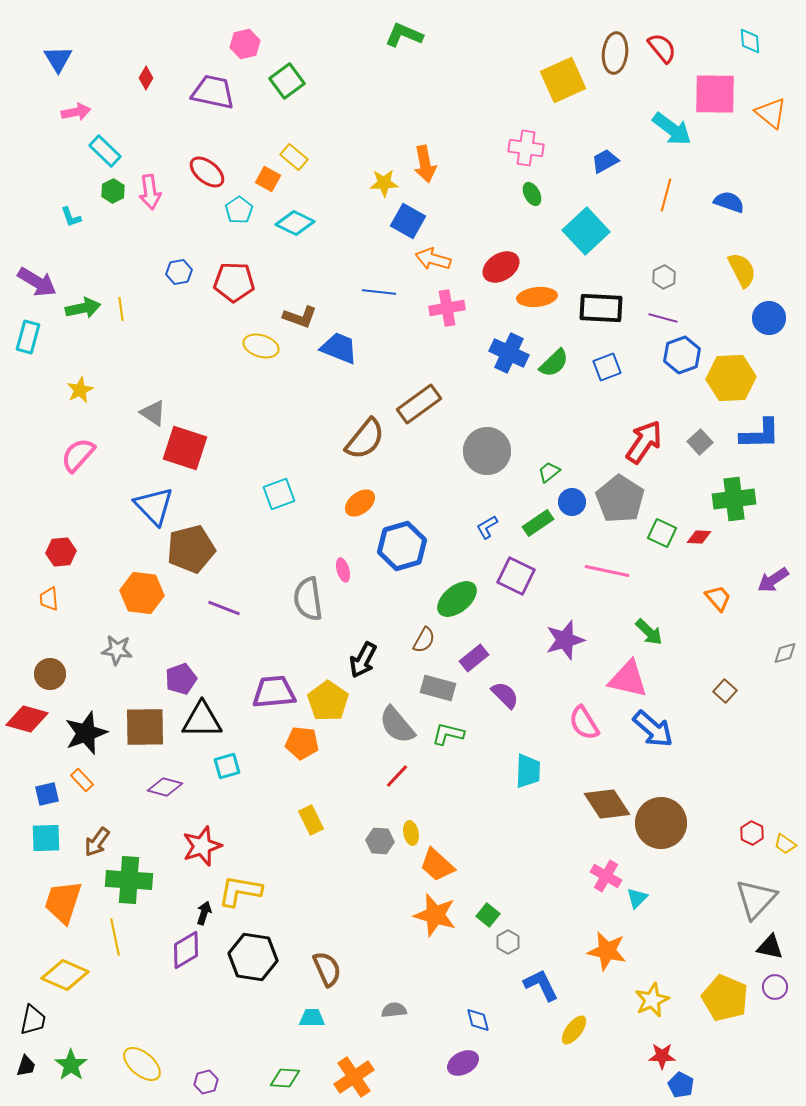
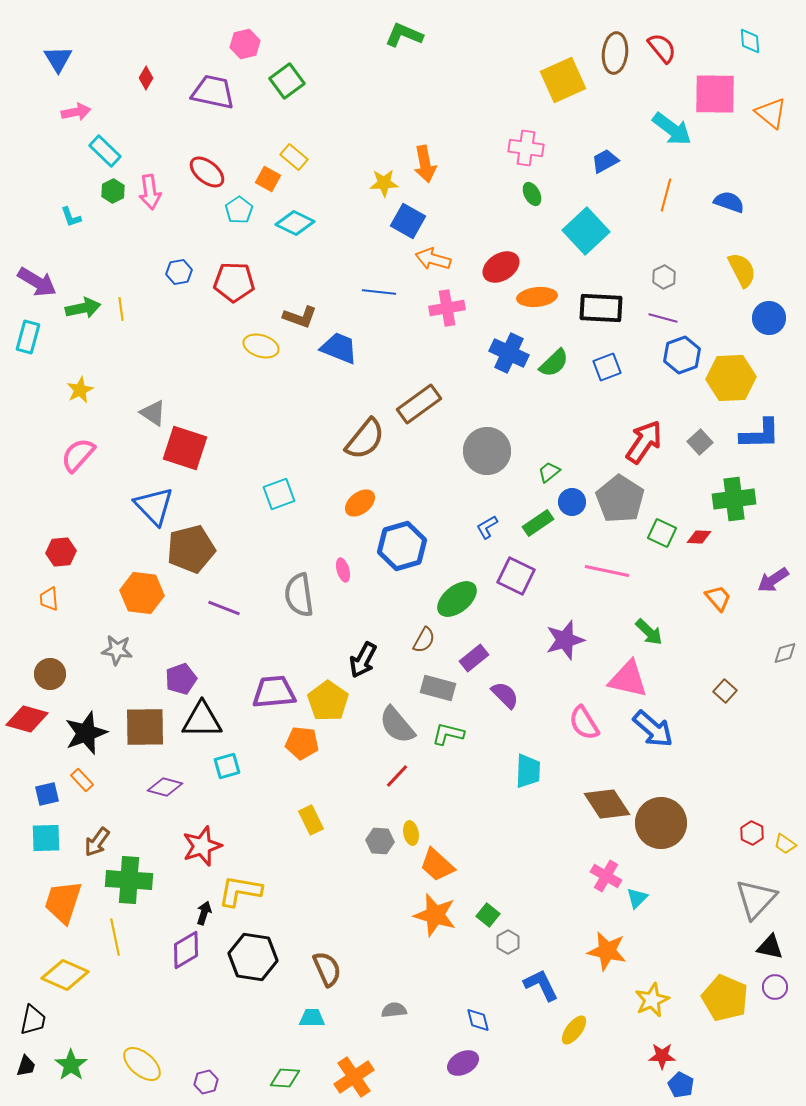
gray semicircle at (308, 599): moved 9 px left, 4 px up
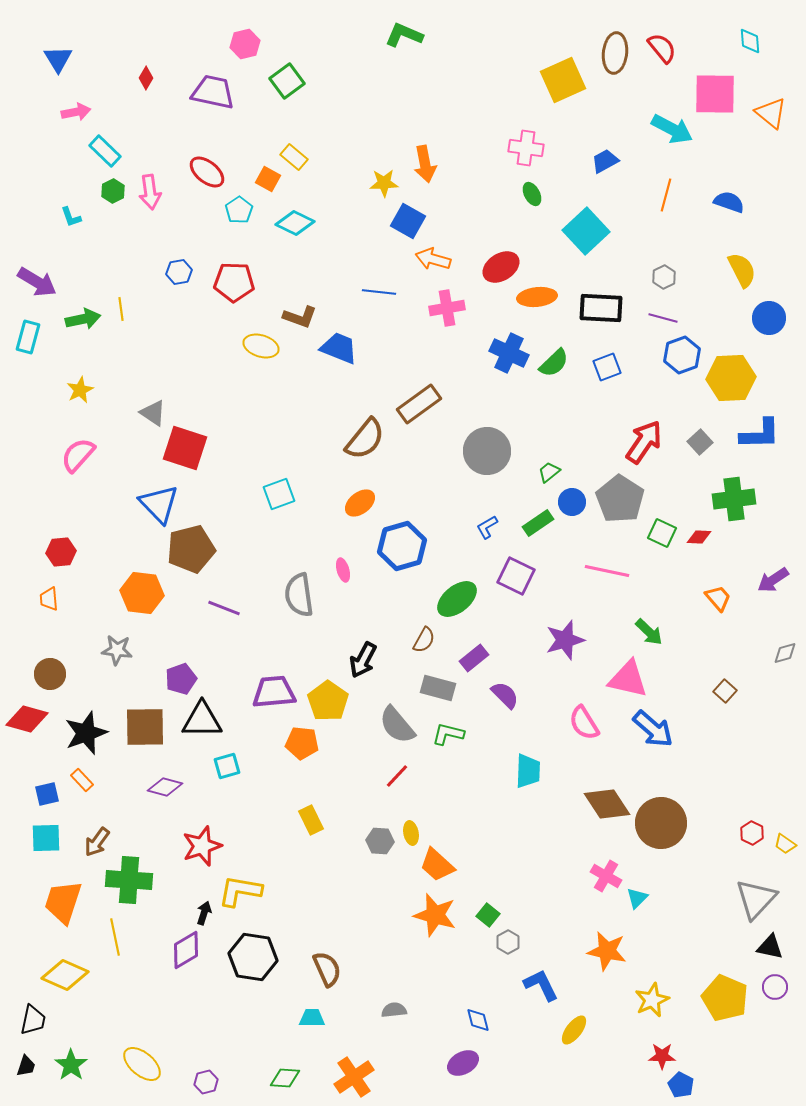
cyan arrow at (672, 129): rotated 9 degrees counterclockwise
green arrow at (83, 308): moved 11 px down
blue triangle at (154, 506): moved 5 px right, 2 px up
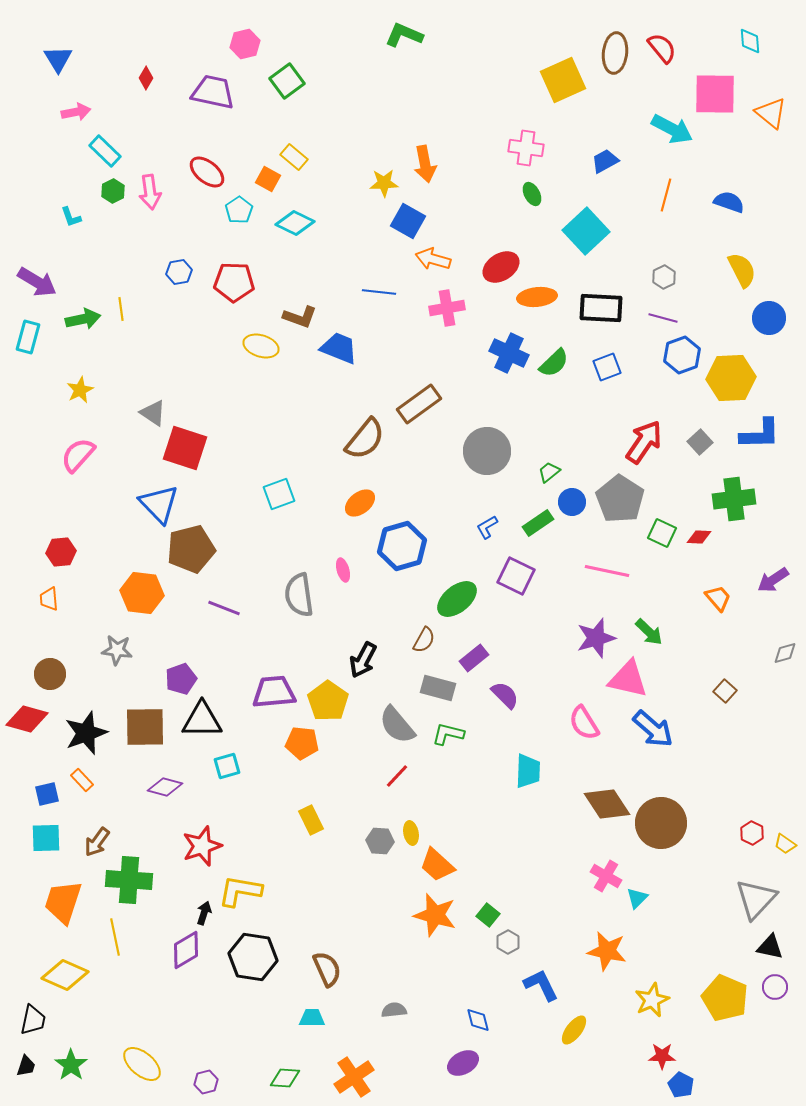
purple star at (565, 640): moved 31 px right, 2 px up
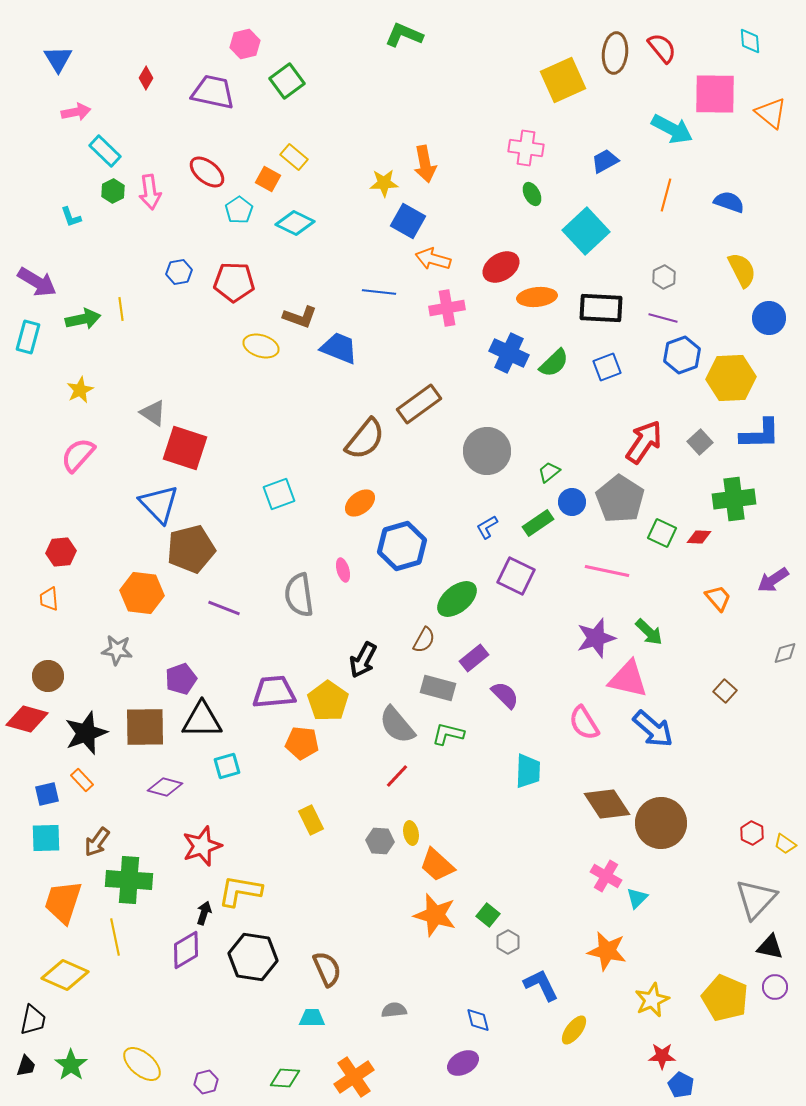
brown circle at (50, 674): moved 2 px left, 2 px down
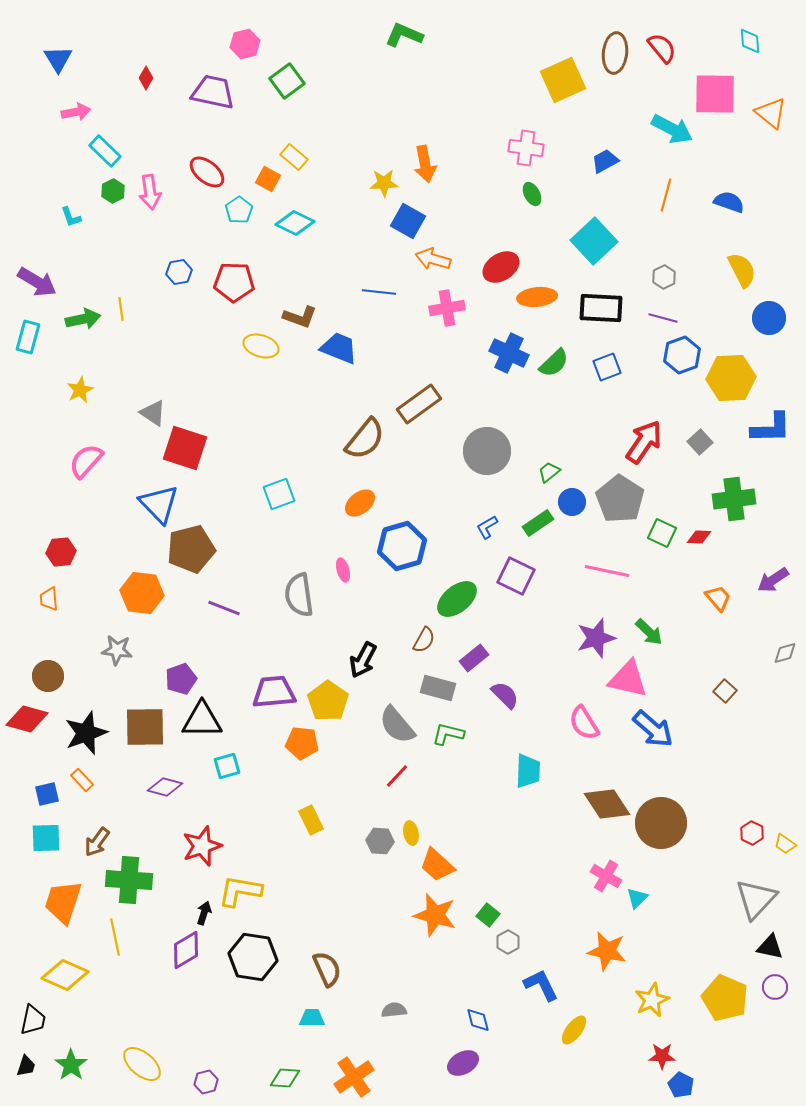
cyan square at (586, 231): moved 8 px right, 10 px down
blue L-shape at (760, 434): moved 11 px right, 6 px up
pink semicircle at (78, 455): moved 8 px right, 6 px down
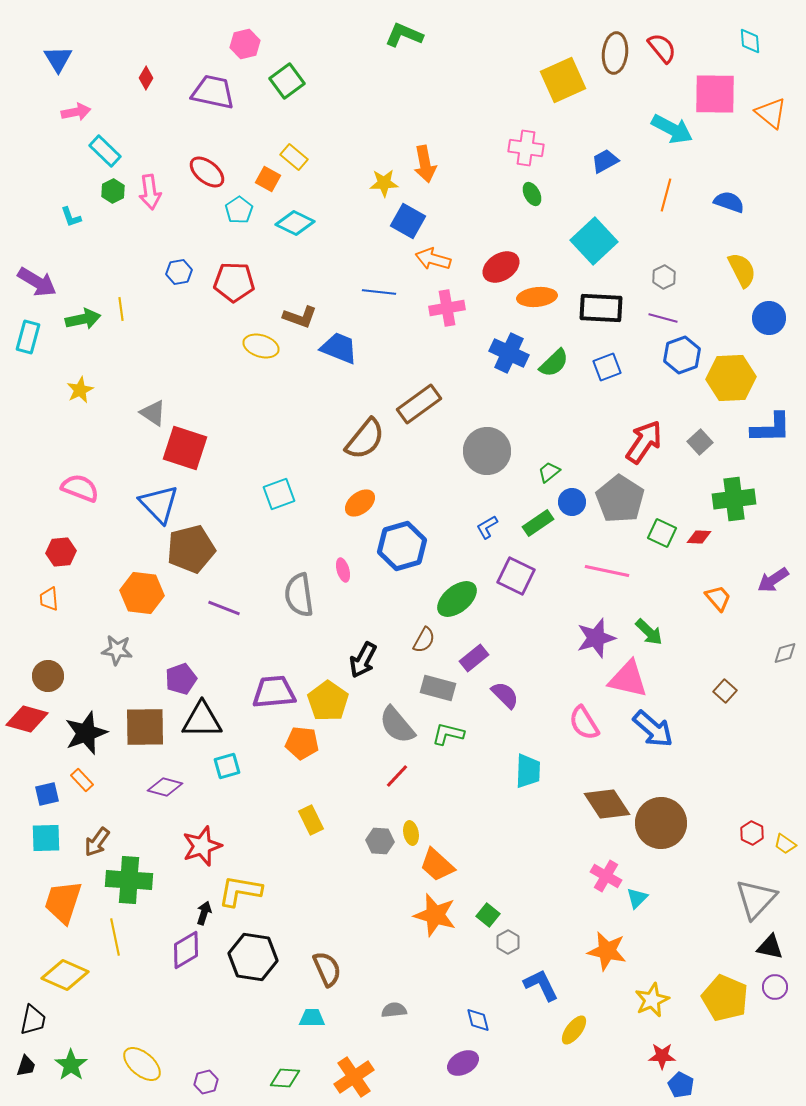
pink semicircle at (86, 461): moved 6 px left, 27 px down; rotated 69 degrees clockwise
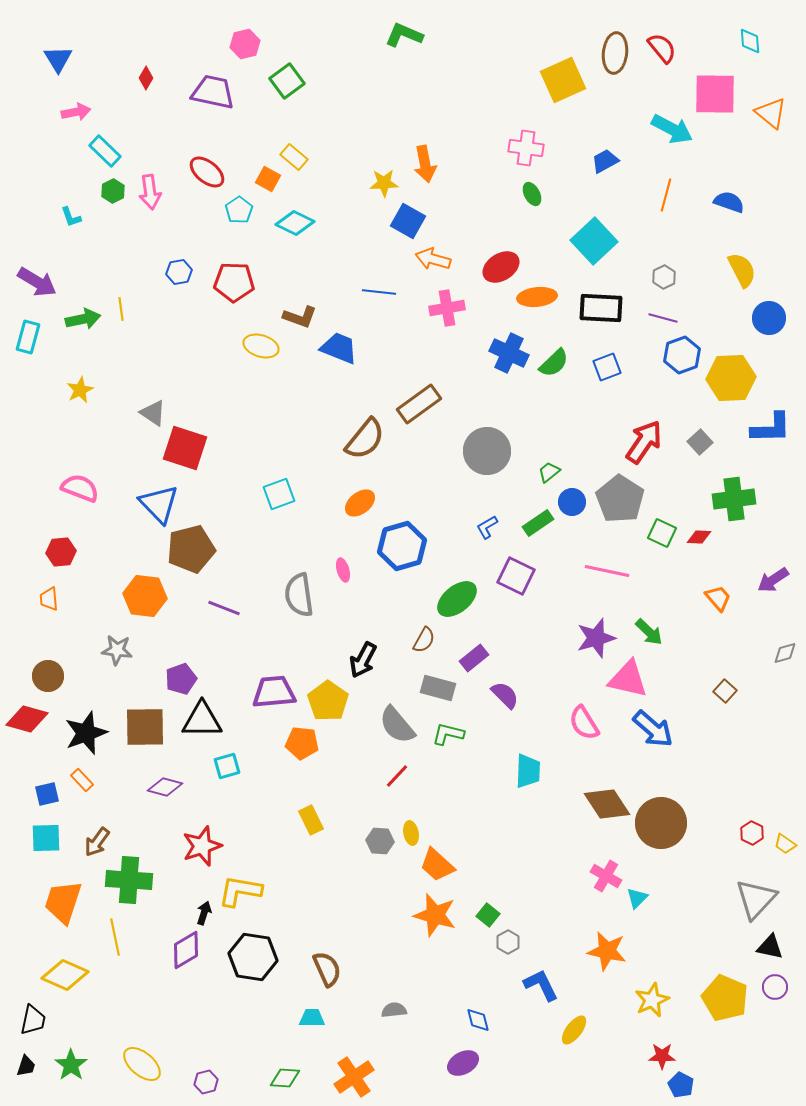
orange hexagon at (142, 593): moved 3 px right, 3 px down
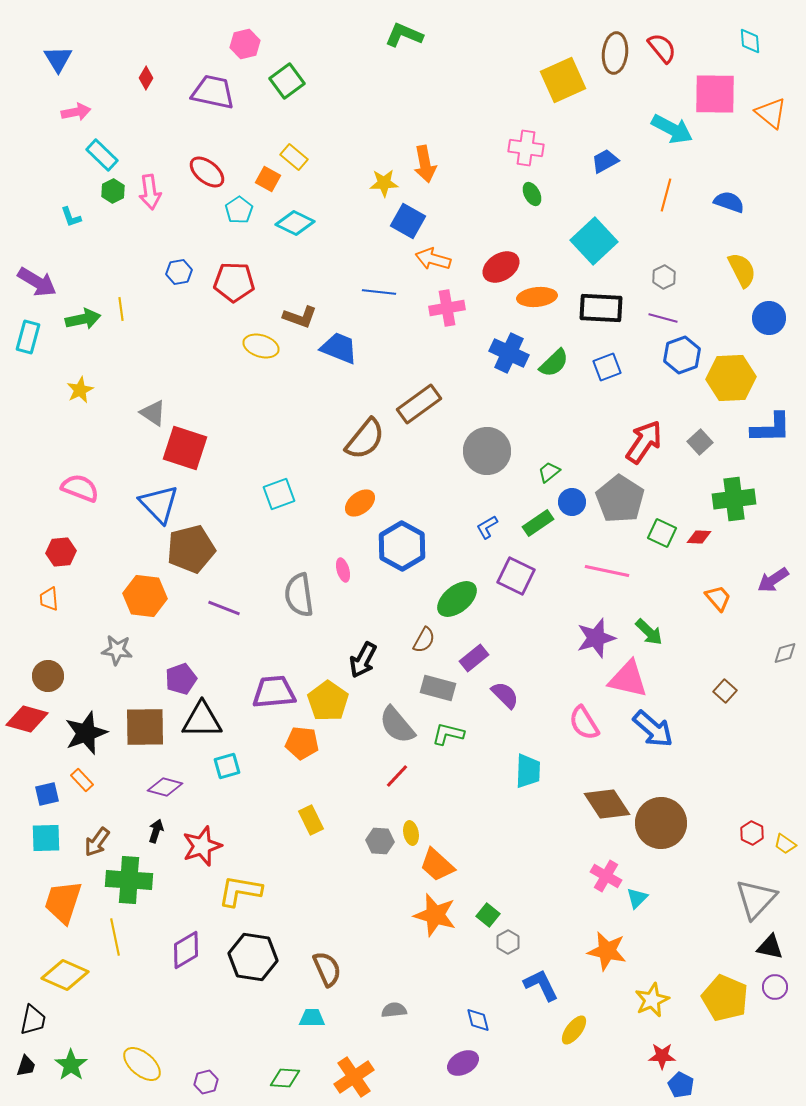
cyan rectangle at (105, 151): moved 3 px left, 4 px down
blue hexagon at (402, 546): rotated 15 degrees counterclockwise
black arrow at (204, 913): moved 48 px left, 82 px up
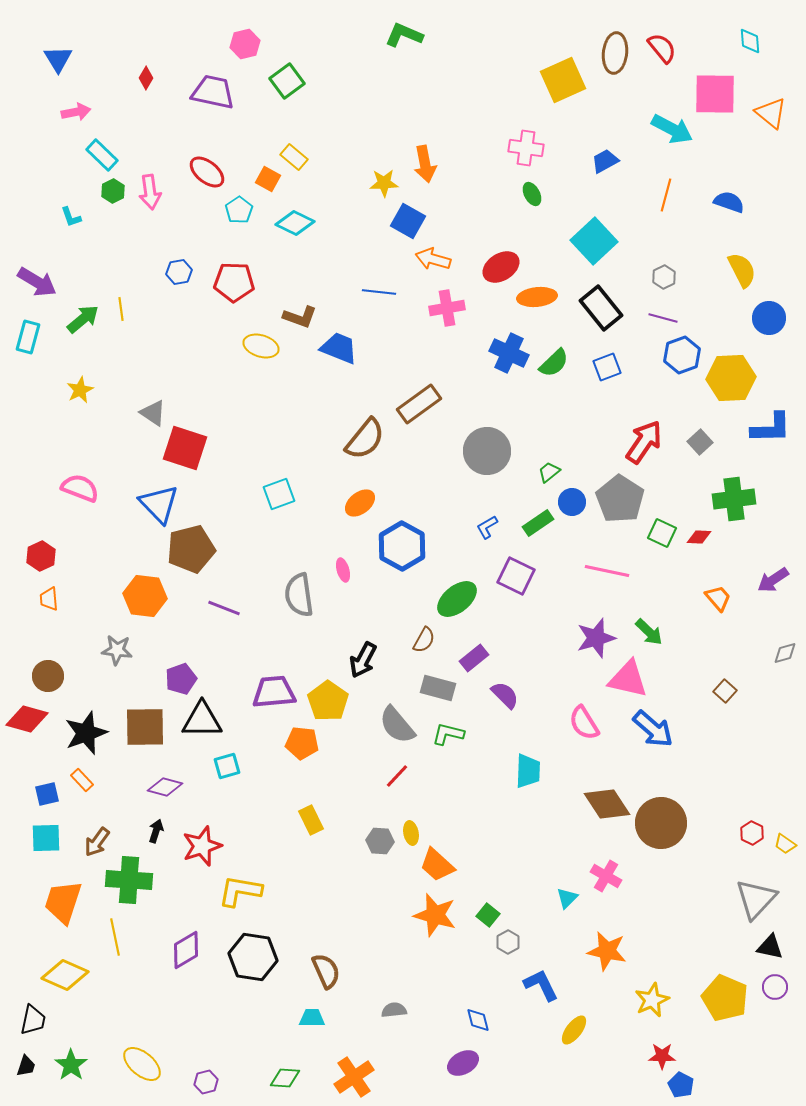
black rectangle at (601, 308): rotated 48 degrees clockwise
green arrow at (83, 319): rotated 28 degrees counterclockwise
red hexagon at (61, 552): moved 20 px left, 4 px down; rotated 20 degrees counterclockwise
cyan triangle at (637, 898): moved 70 px left
brown semicircle at (327, 969): moved 1 px left, 2 px down
